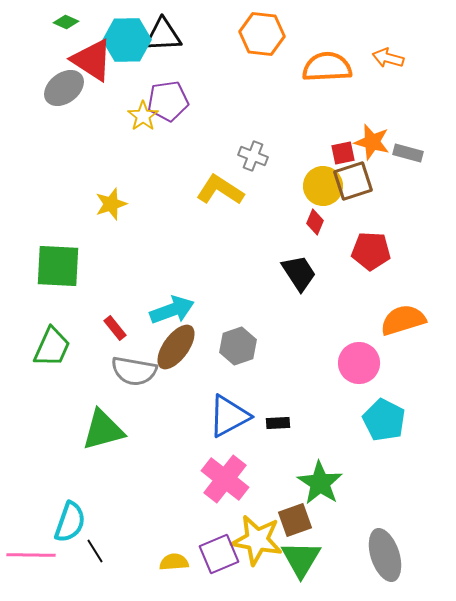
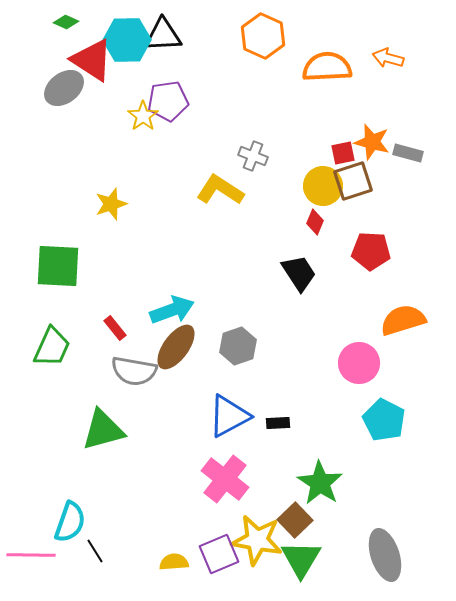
orange hexagon at (262, 34): moved 1 px right, 2 px down; rotated 18 degrees clockwise
brown square at (295, 520): rotated 24 degrees counterclockwise
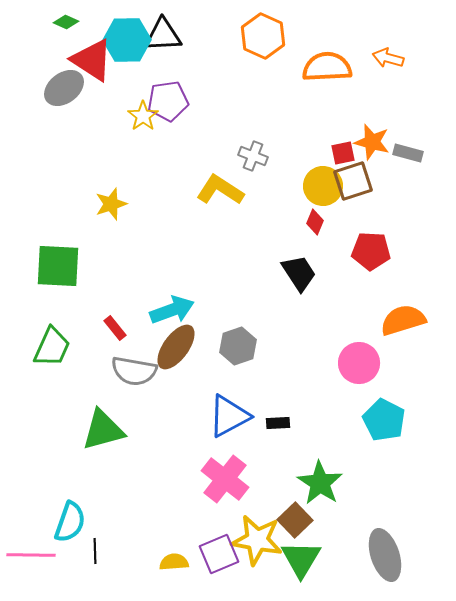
black line at (95, 551): rotated 30 degrees clockwise
